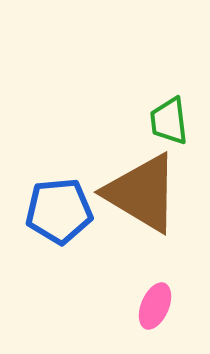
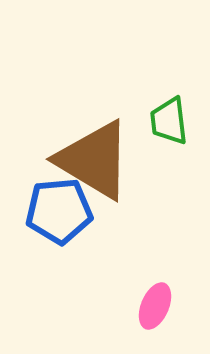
brown triangle: moved 48 px left, 33 px up
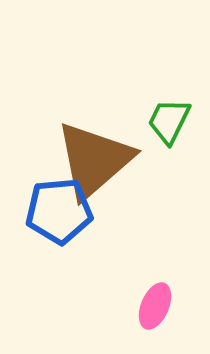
green trapezoid: rotated 33 degrees clockwise
brown triangle: rotated 48 degrees clockwise
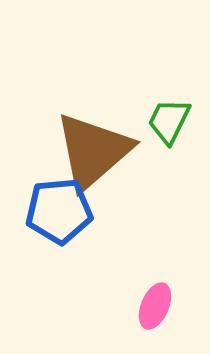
brown triangle: moved 1 px left, 9 px up
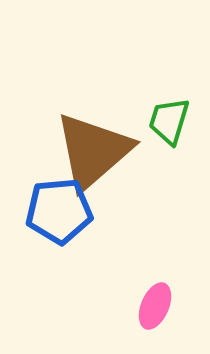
green trapezoid: rotated 9 degrees counterclockwise
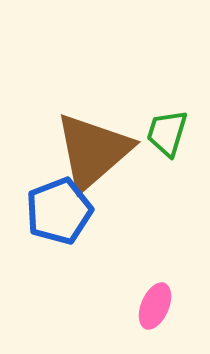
green trapezoid: moved 2 px left, 12 px down
blue pentagon: rotated 16 degrees counterclockwise
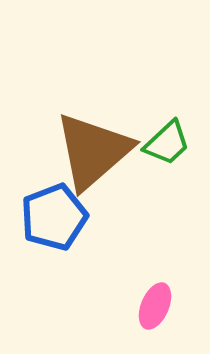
green trapezoid: moved 10 px down; rotated 150 degrees counterclockwise
blue pentagon: moved 5 px left, 6 px down
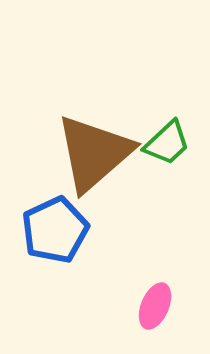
brown triangle: moved 1 px right, 2 px down
blue pentagon: moved 1 px right, 13 px down; rotated 4 degrees counterclockwise
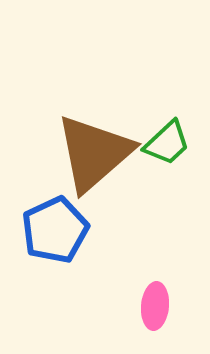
pink ellipse: rotated 18 degrees counterclockwise
